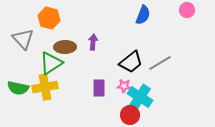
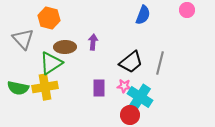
gray line: rotated 45 degrees counterclockwise
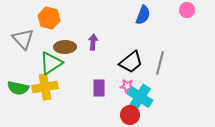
pink star: moved 3 px right
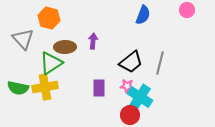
purple arrow: moved 1 px up
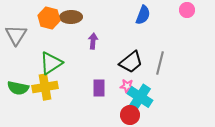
gray triangle: moved 7 px left, 4 px up; rotated 15 degrees clockwise
brown ellipse: moved 6 px right, 30 px up
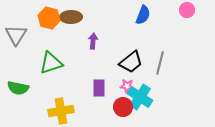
green triangle: rotated 15 degrees clockwise
yellow cross: moved 16 px right, 24 px down
red circle: moved 7 px left, 8 px up
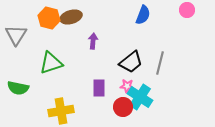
brown ellipse: rotated 15 degrees counterclockwise
